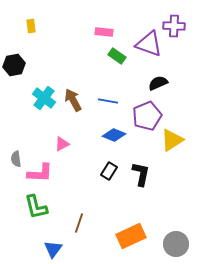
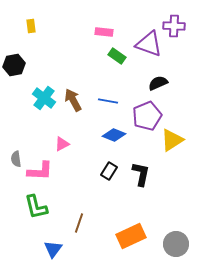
pink L-shape: moved 2 px up
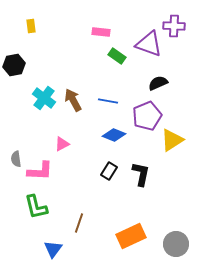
pink rectangle: moved 3 px left
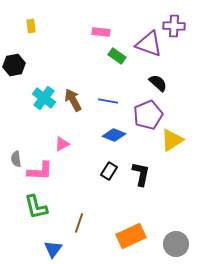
black semicircle: rotated 66 degrees clockwise
purple pentagon: moved 1 px right, 1 px up
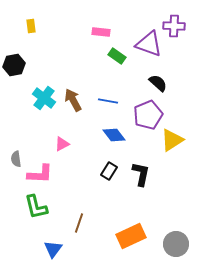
blue diamond: rotated 30 degrees clockwise
pink L-shape: moved 3 px down
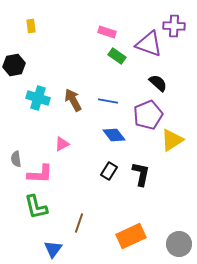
pink rectangle: moved 6 px right; rotated 12 degrees clockwise
cyan cross: moved 6 px left; rotated 20 degrees counterclockwise
gray circle: moved 3 px right
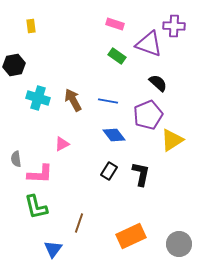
pink rectangle: moved 8 px right, 8 px up
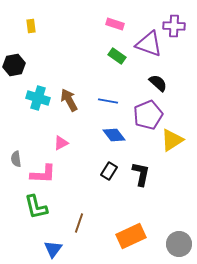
brown arrow: moved 4 px left
pink triangle: moved 1 px left, 1 px up
pink L-shape: moved 3 px right
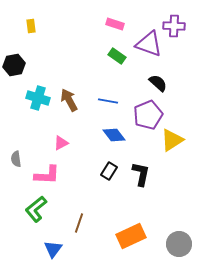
pink L-shape: moved 4 px right, 1 px down
green L-shape: moved 2 px down; rotated 64 degrees clockwise
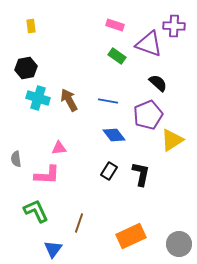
pink rectangle: moved 1 px down
black hexagon: moved 12 px right, 3 px down
pink triangle: moved 2 px left, 5 px down; rotated 21 degrees clockwise
green L-shape: moved 2 px down; rotated 104 degrees clockwise
